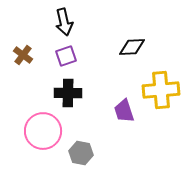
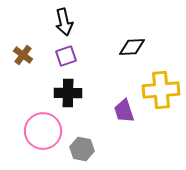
gray hexagon: moved 1 px right, 4 px up
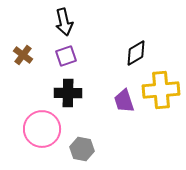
black diamond: moved 4 px right, 6 px down; rotated 28 degrees counterclockwise
purple trapezoid: moved 10 px up
pink circle: moved 1 px left, 2 px up
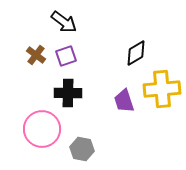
black arrow: rotated 40 degrees counterclockwise
brown cross: moved 13 px right
yellow cross: moved 1 px right, 1 px up
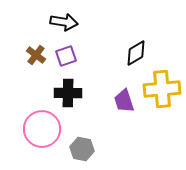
black arrow: rotated 28 degrees counterclockwise
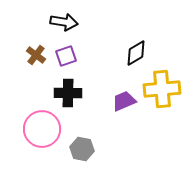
purple trapezoid: rotated 85 degrees clockwise
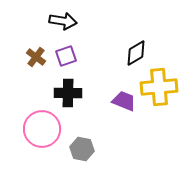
black arrow: moved 1 px left, 1 px up
brown cross: moved 2 px down
yellow cross: moved 3 px left, 2 px up
purple trapezoid: rotated 45 degrees clockwise
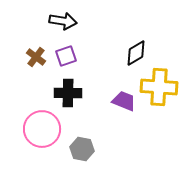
yellow cross: rotated 9 degrees clockwise
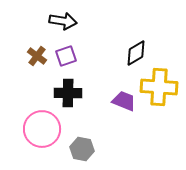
brown cross: moved 1 px right, 1 px up
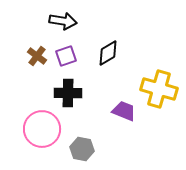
black diamond: moved 28 px left
yellow cross: moved 2 px down; rotated 12 degrees clockwise
purple trapezoid: moved 10 px down
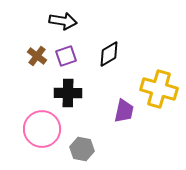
black diamond: moved 1 px right, 1 px down
purple trapezoid: rotated 80 degrees clockwise
